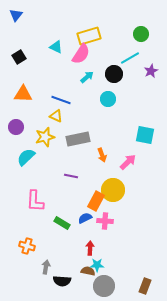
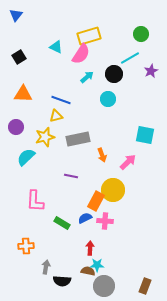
yellow triangle: rotated 40 degrees counterclockwise
orange cross: moved 1 px left; rotated 21 degrees counterclockwise
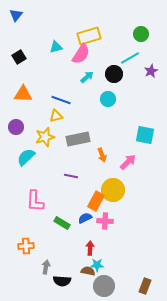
cyan triangle: rotated 40 degrees counterclockwise
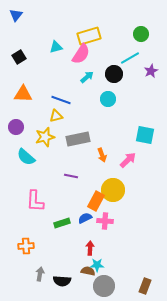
cyan semicircle: rotated 96 degrees counterclockwise
pink arrow: moved 2 px up
green rectangle: rotated 49 degrees counterclockwise
gray arrow: moved 6 px left, 7 px down
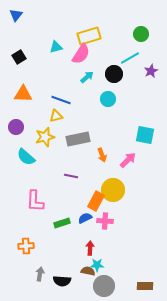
brown rectangle: rotated 70 degrees clockwise
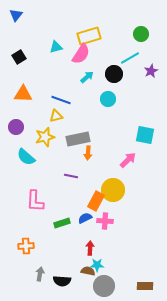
orange arrow: moved 14 px left, 2 px up; rotated 24 degrees clockwise
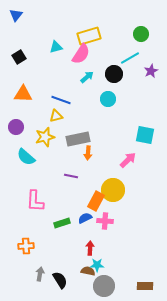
black semicircle: moved 2 px left, 1 px up; rotated 126 degrees counterclockwise
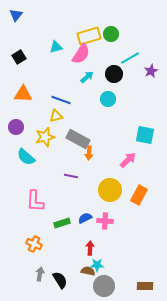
green circle: moved 30 px left
gray rectangle: rotated 40 degrees clockwise
orange arrow: moved 1 px right
yellow circle: moved 3 px left
orange rectangle: moved 43 px right, 6 px up
orange cross: moved 8 px right, 2 px up; rotated 28 degrees clockwise
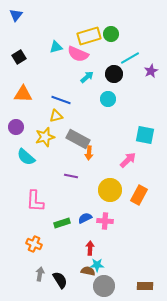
pink semicircle: moved 3 px left; rotated 80 degrees clockwise
